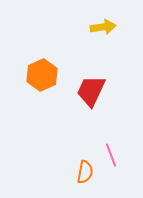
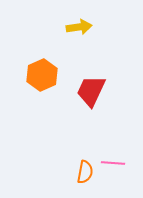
yellow arrow: moved 24 px left
pink line: moved 2 px right, 8 px down; rotated 65 degrees counterclockwise
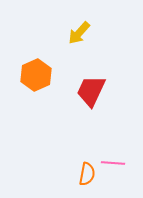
yellow arrow: moved 6 px down; rotated 140 degrees clockwise
orange hexagon: moved 6 px left
orange semicircle: moved 2 px right, 2 px down
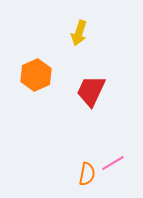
yellow arrow: rotated 25 degrees counterclockwise
pink line: rotated 35 degrees counterclockwise
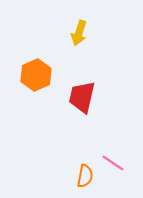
red trapezoid: moved 9 px left, 6 px down; rotated 12 degrees counterclockwise
pink line: rotated 65 degrees clockwise
orange semicircle: moved 2 px left, 2 px down
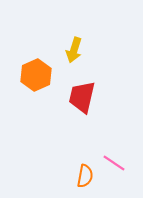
yellow arrow: moved 5 px left, 17 px down
pink line: moved 1 px right
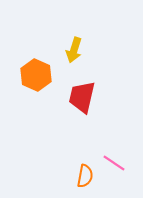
orange hexagon: rotated 12 degrees counterclockwise
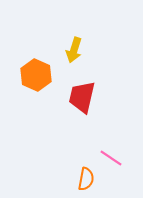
pink line: moved 3 px left, 5 px up
orange semicircle: moved 1 px right, 3 px down
